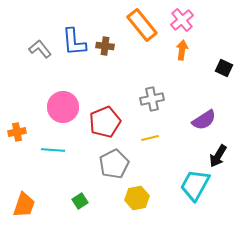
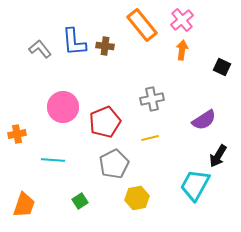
black square: moved 2 px left, 1 px up
orange cross: moved 2 px down
cyan line: moved 10 px down
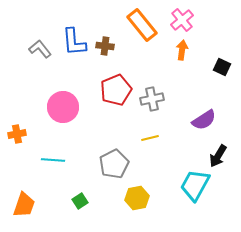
red pentagon: moved 11 px right, 32 px up
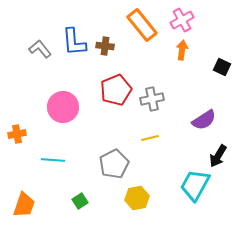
pink cross: rotated 10 degrees clockwise
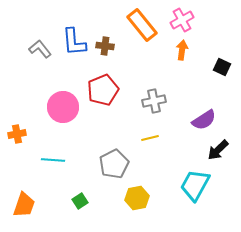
red pentagon: moved 13 px left
gray cross: moved 2 px right, 2 px down
black arrow: moved 6 px up; rotated 15 degrees clockwise
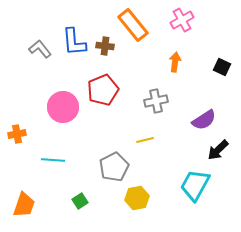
orange rectangle: moved 9 px left
orange arrow: moved 7 px left, 12 px down
gray cross: moved 2 px right
yellow line: moved 5 px left, 2 px down
gray pentagon: moved 3 px down
